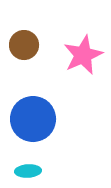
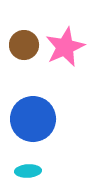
pink star: moved 18 px left, 8 px up
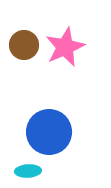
blue circle: moved 16 px right, 13 px down
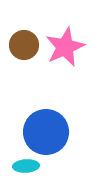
blue circle: moved 3 px left
cyan ellipse: moved 2 px left, 5 px up
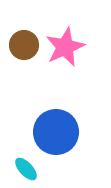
blue circle: moved 10 px right
cyan ellipse: moved 3 px down; rotated 50 degrees clockwise
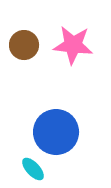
pink star: moved 8 px right, 2 px up; rotated 30 degrees clockwise
cyan ellipse: moved 7 px right
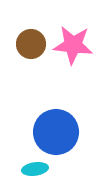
brown circle: moved 7 px right, 1 px up
cyan ellipse: moved 2 px right; rotated 55 degrees counterclockwise
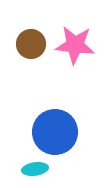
pink star: moved 2 px right
blue circle: moved 1 px left
